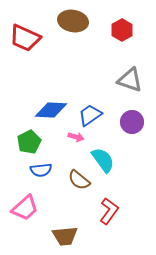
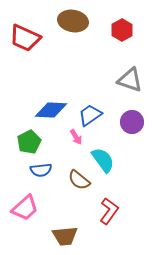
pink arrow: rotated 42 degrees clockwise
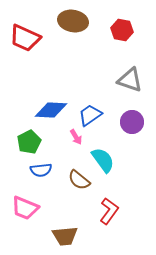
red hexagon: rotated 20 degrees counterclockwise
pink trapezoid: rotated 64 degrees clockwise
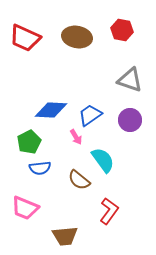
brown ellipse: moved 4 px right, 16 px down
purple circle: moved 2 px left, 2 px up
blue semicircle: moved 1 px left, 2 px up
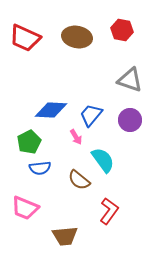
blue trapezoid: moved 1 px right; rotated 15 degrees counterclockwise
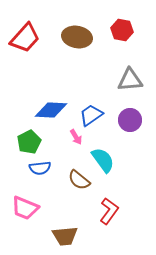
red trapezoid: rotated 72 degrees counterclockwise
gray triangle: rotated 24 degrees counterclockwise
blue trapezoid: rotated 15 degrees clockwise
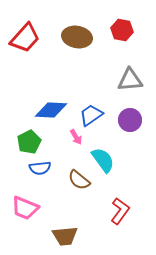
red L-shape: moved 11 px right
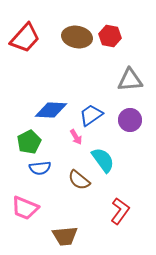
red hexagon: moved 12 px left, 6 px down
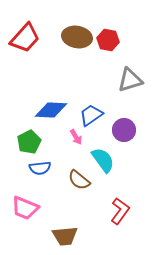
red hexagon: moved 2 px left, 4 px down
gray triangle: rotated 12 degrees counterclockwise
purple circle: moved 6 px left, 10 px down
